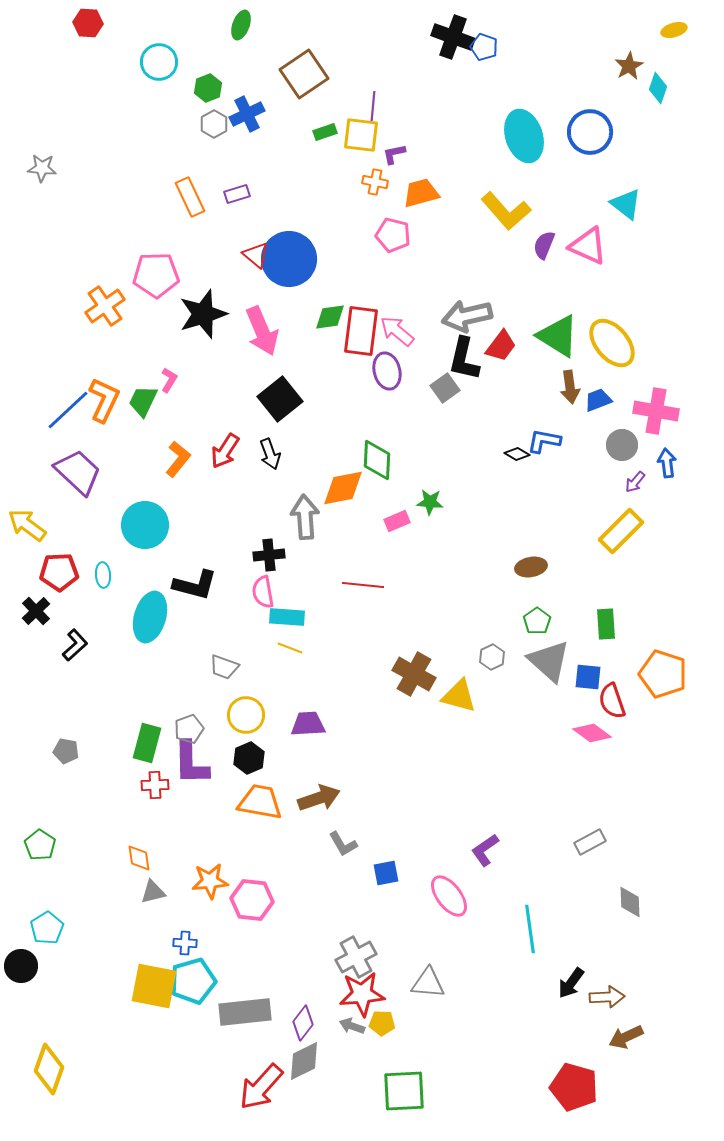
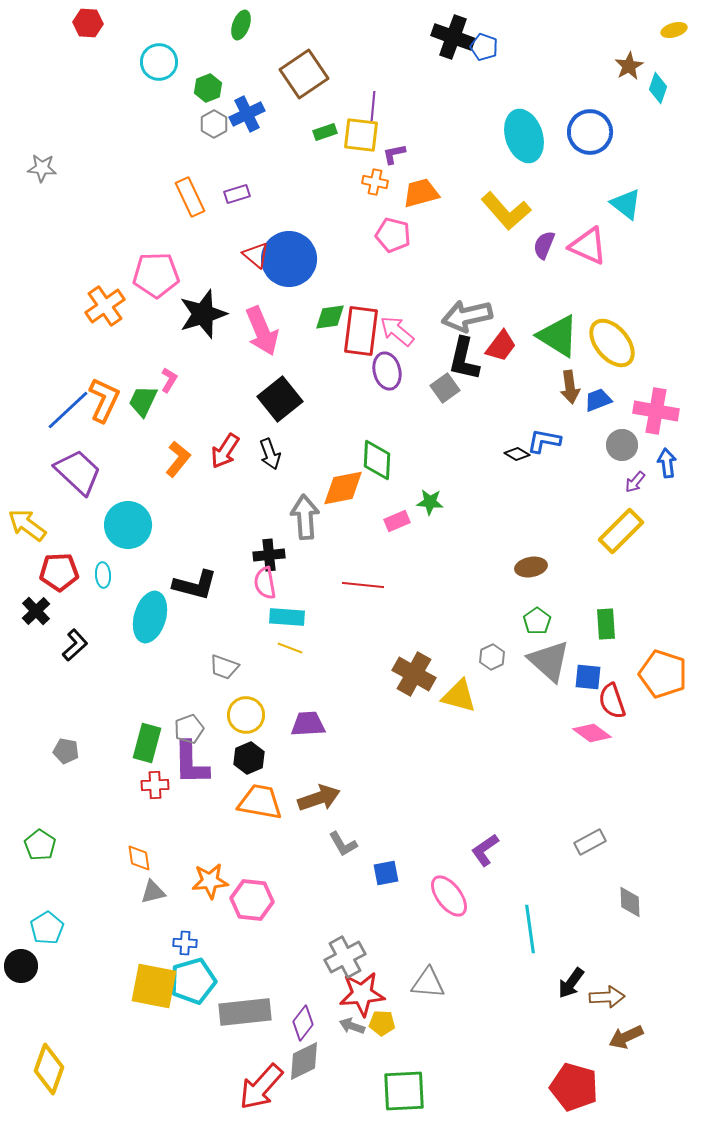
cyan circle at (145, 525): moved 17 px left
pink semicircle at (263, 592): moved 2 px right, 9 px up
gray cross at (356, 957): moved 11 px left
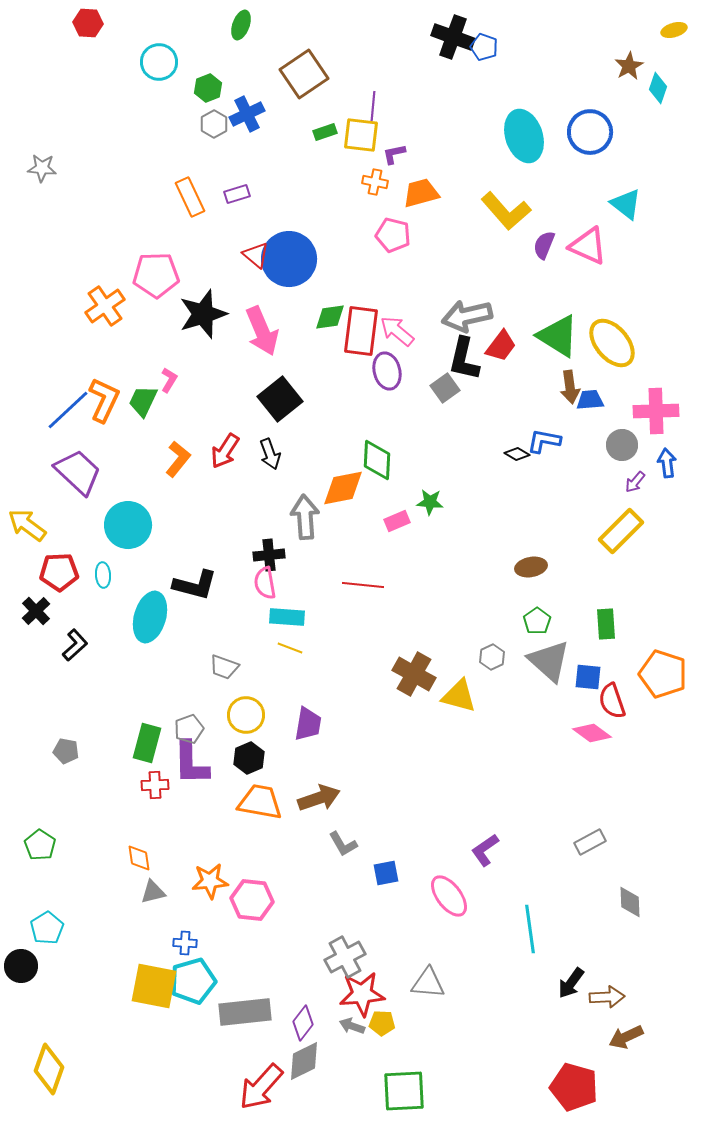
blue trapezoid at (598, 400): moved 8 px left; rotated 16 degrees clockwise
pink cross at (656, 411): rotated 12 degrees counterclockwise
purple trapezoid at (308, 724): rotated 102 degrees clockwise
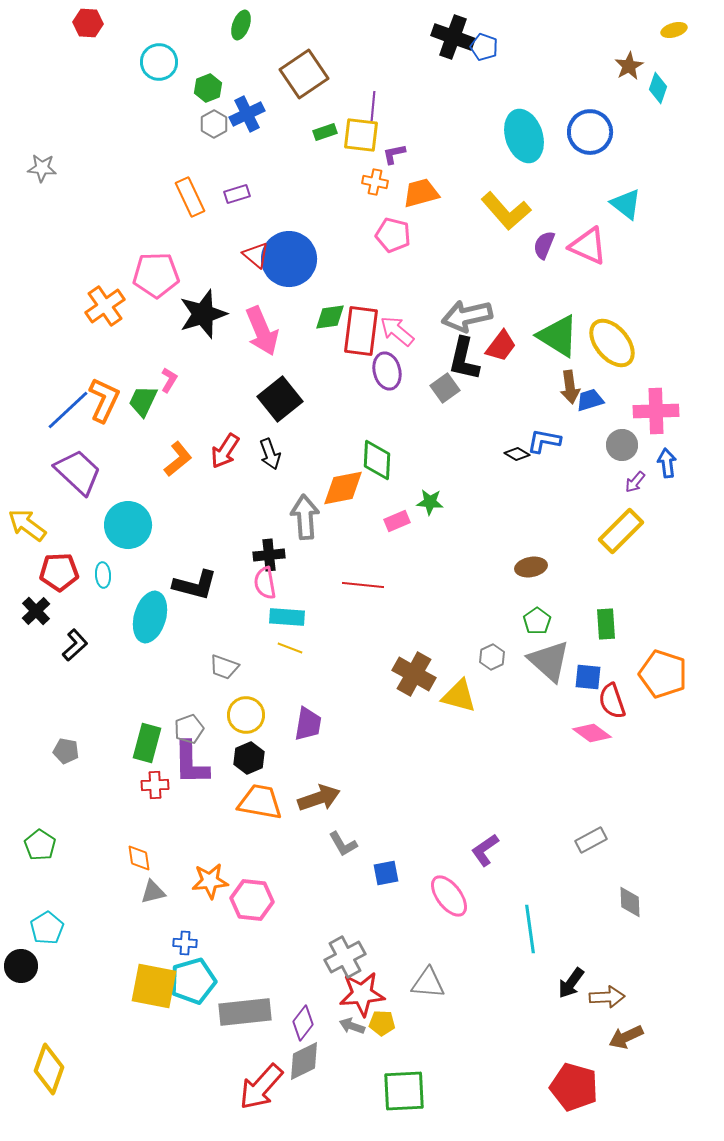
blue trapezoid at (590, 400): rotated 12 degrees counterclockwise
orange L-shape at (178, 459): rotated 12 degrees clockwise
gray rectangle at (590, 842): moved 1 px right, 2 px up
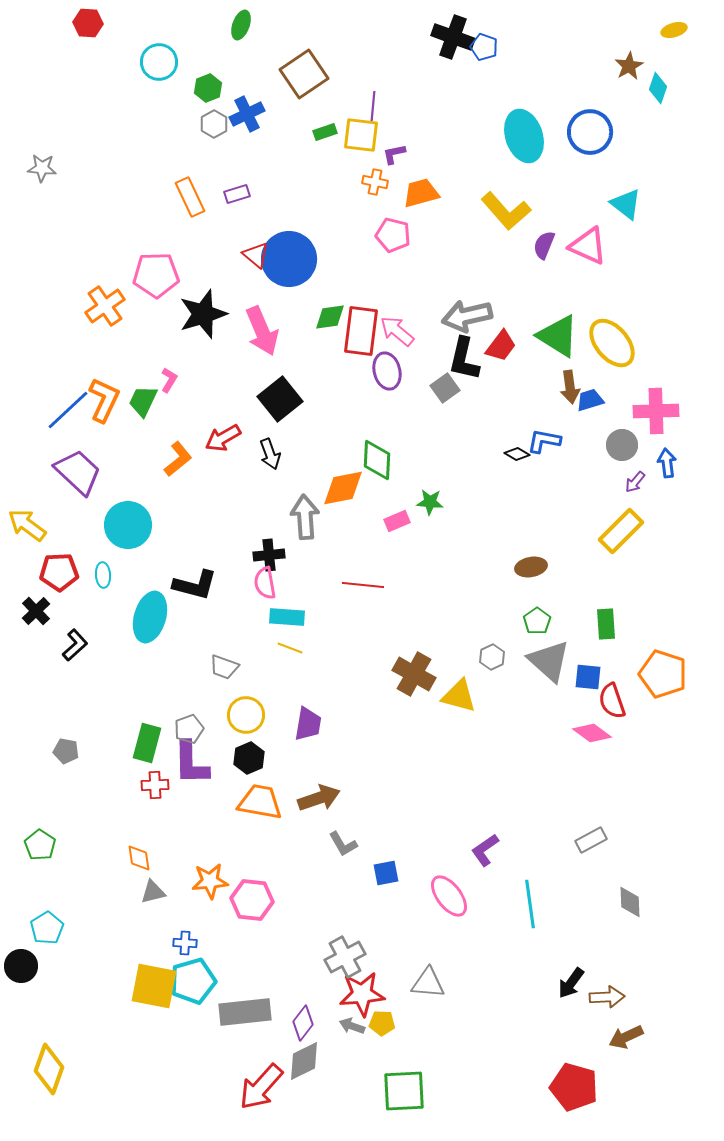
red arrow at (225, 451): moved 2 px left, 13 px up; rotated 27 degrees clockwise
cyan line at (530, 929): moved 25 px up
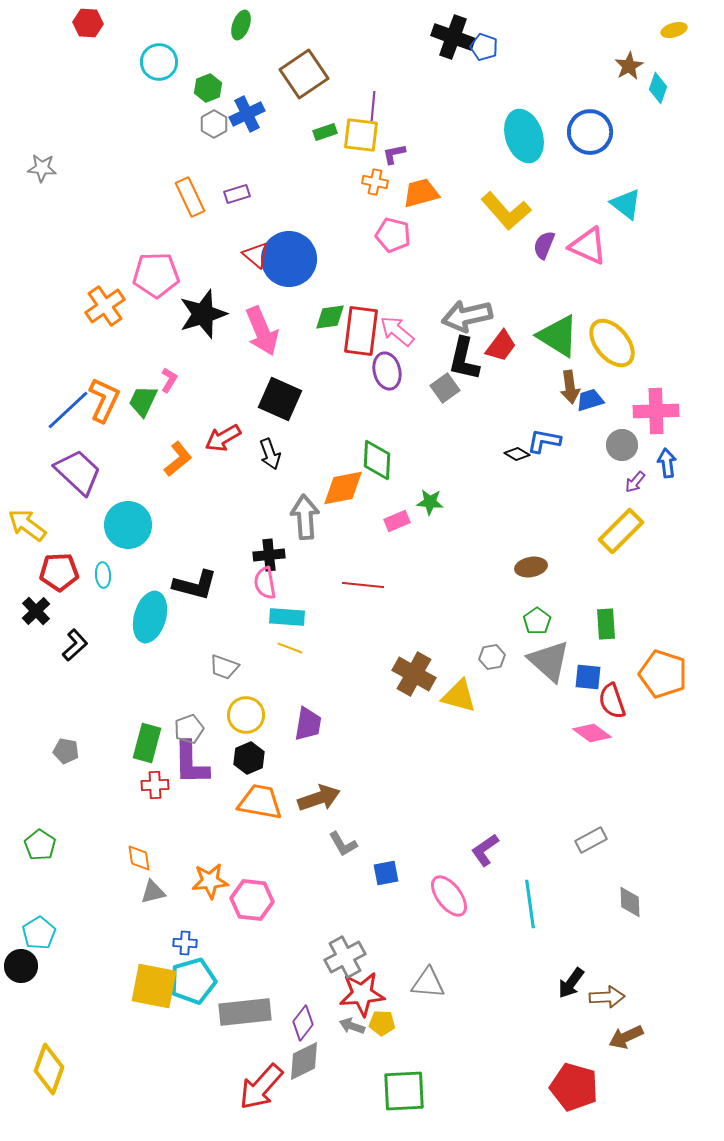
black square at (280, 399): rotated 27 degrees counterclockwise
gray hexagon at (492, 657): rotated 15 degrees clockwise
cyan pentagon at (47, 928): moved 8 px left, 5 px down
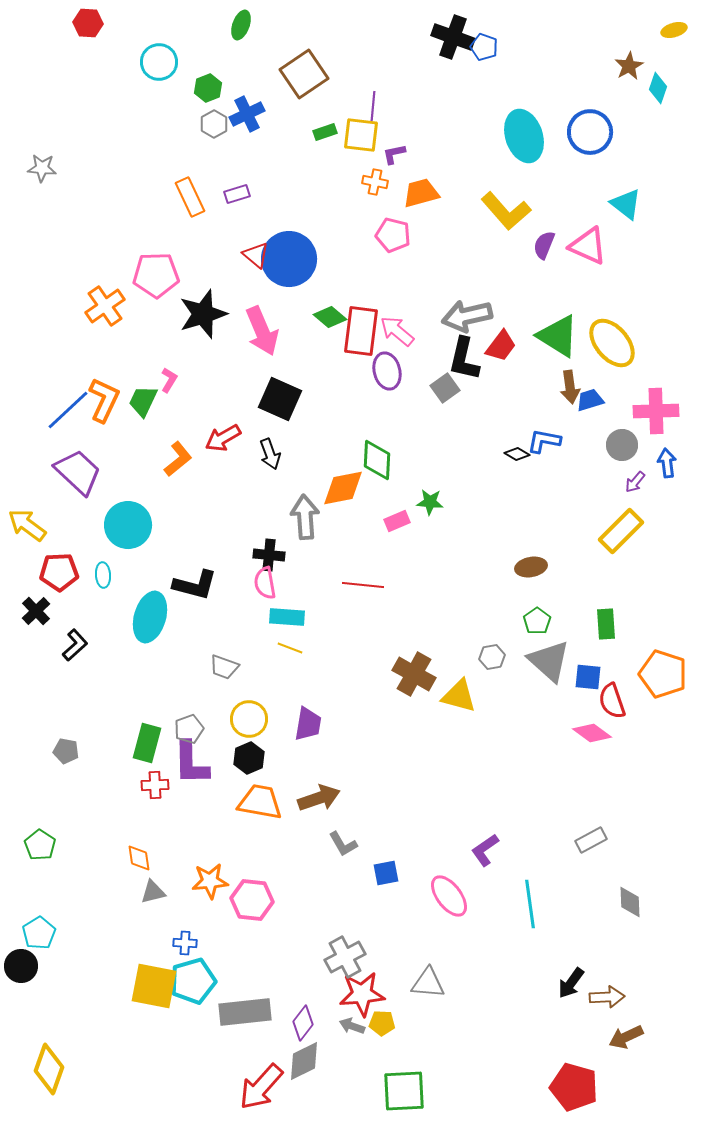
green diamond at (330, 317): rotated 48 degrees clockwise
black cross at (269, 555): rotated 12 degrees clockwise
yellow circle at (246, 715): moved 3 px right, 4 px down
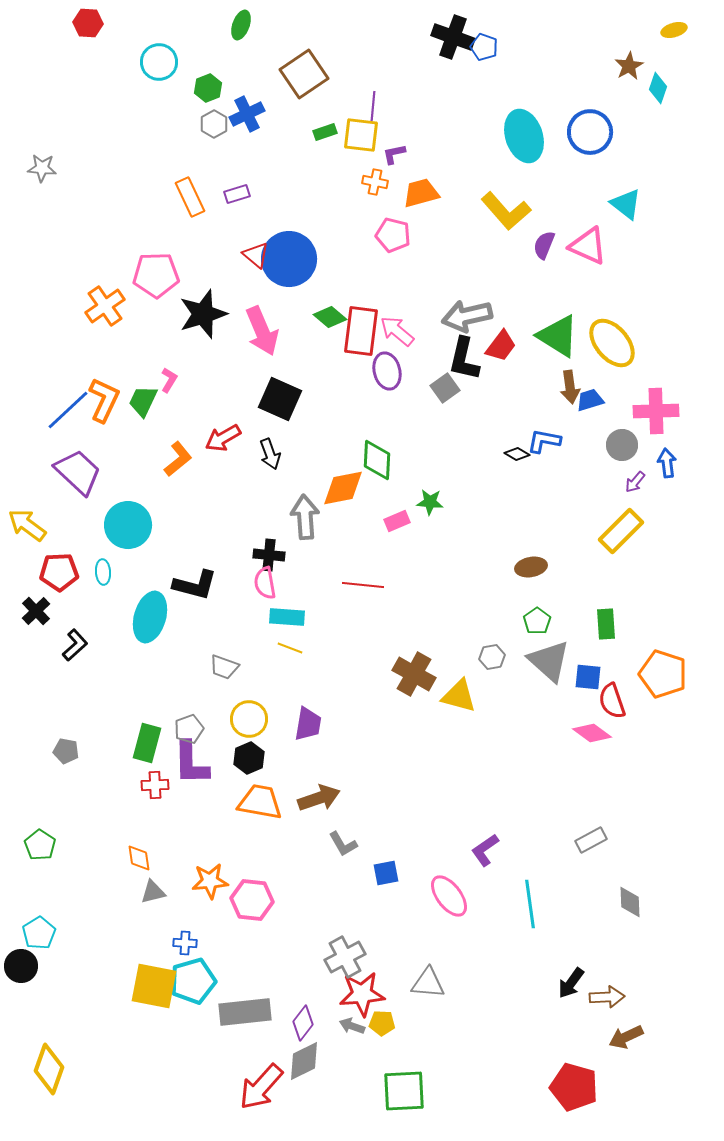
cyan ellipse at (103, 575): moved 3 px up
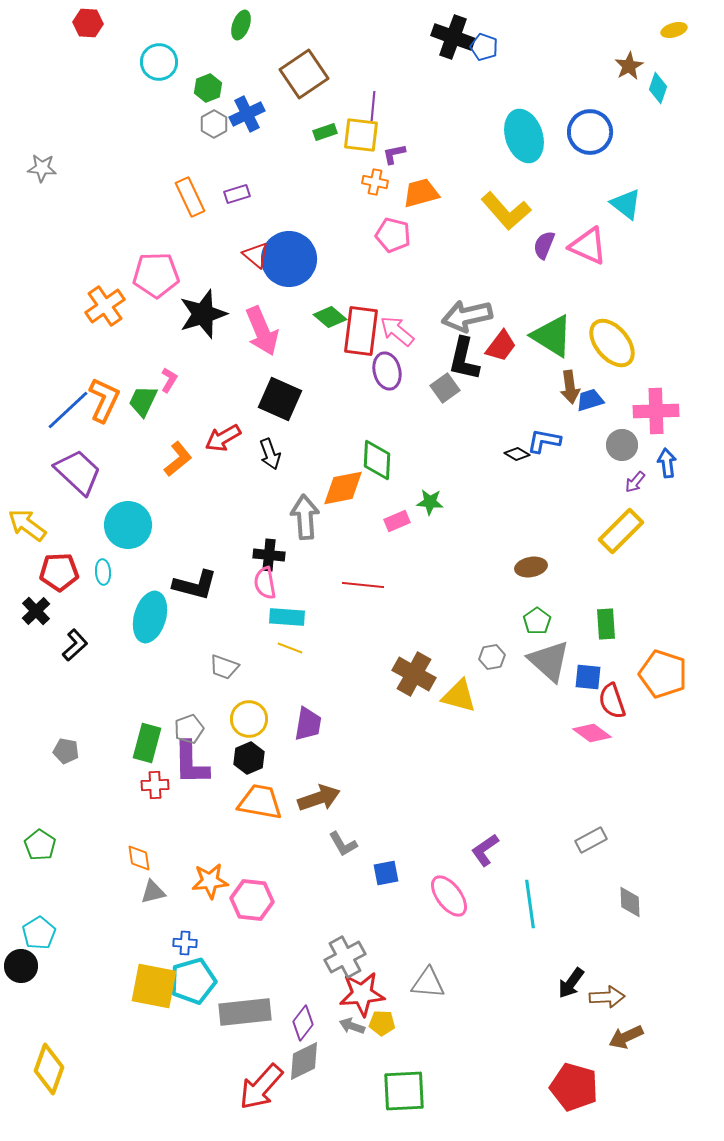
green triangle at (558, 336): moved 6 px left
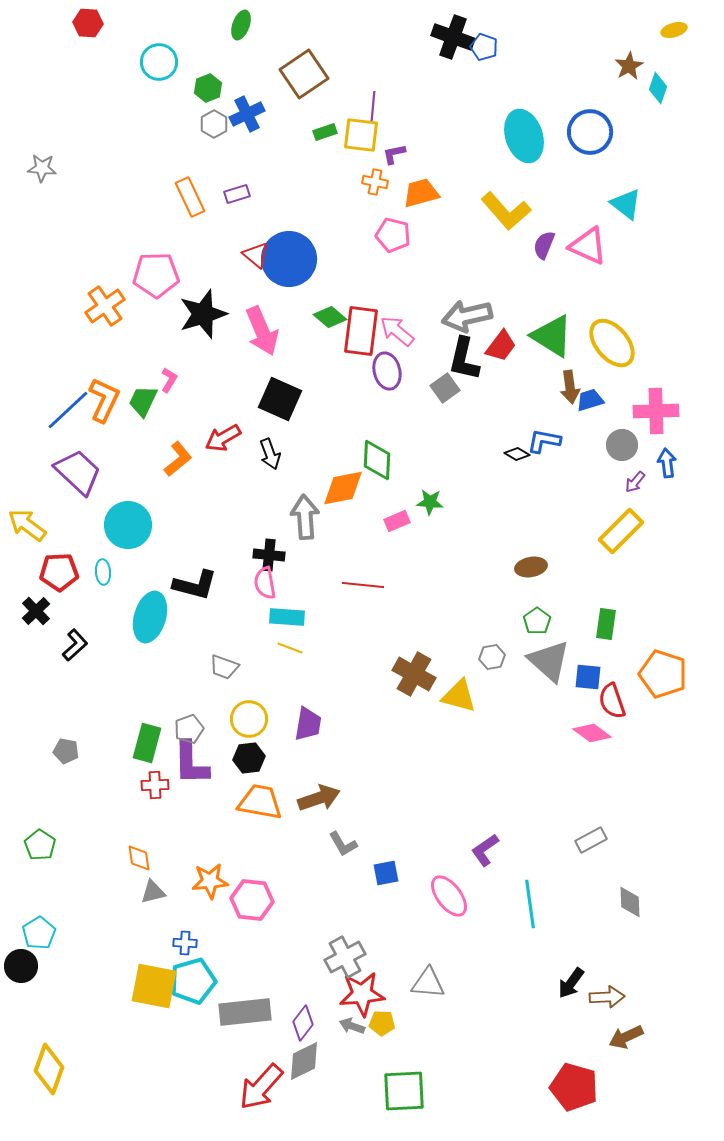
green rectangle at (606, 624): rotated 12 degrees clockwise
black hexagon at (249, 758): rotated 16 degrees clockwise
